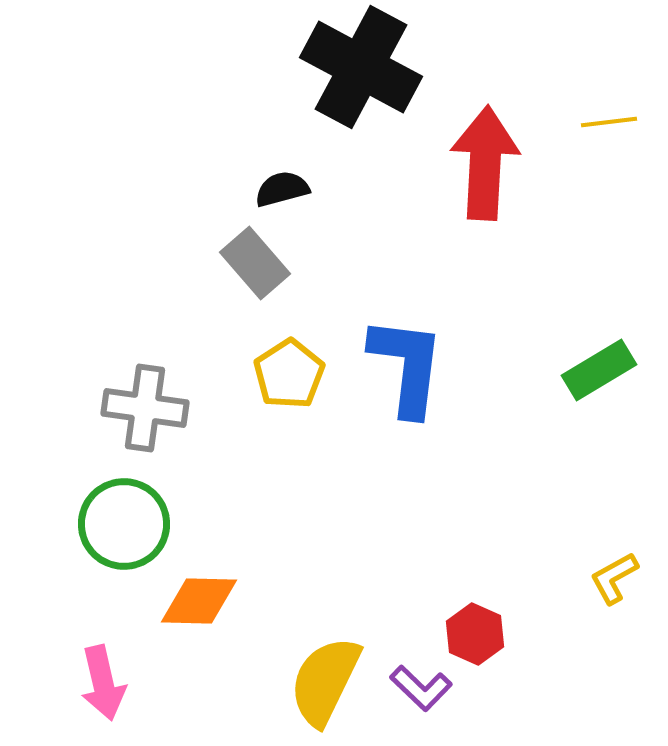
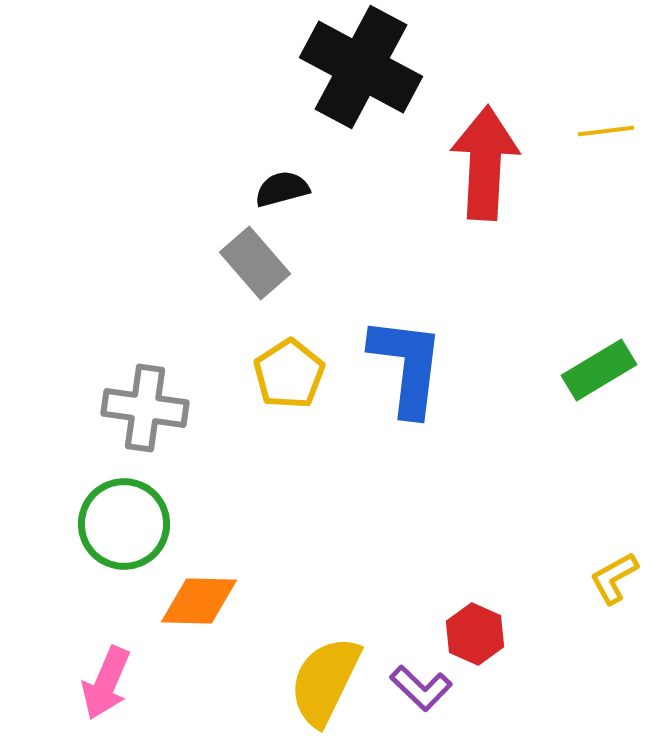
yellow line: moved 3 px left, 9 px down
pink arrow: moved 3 px right; rotated 36 degrees clockwise
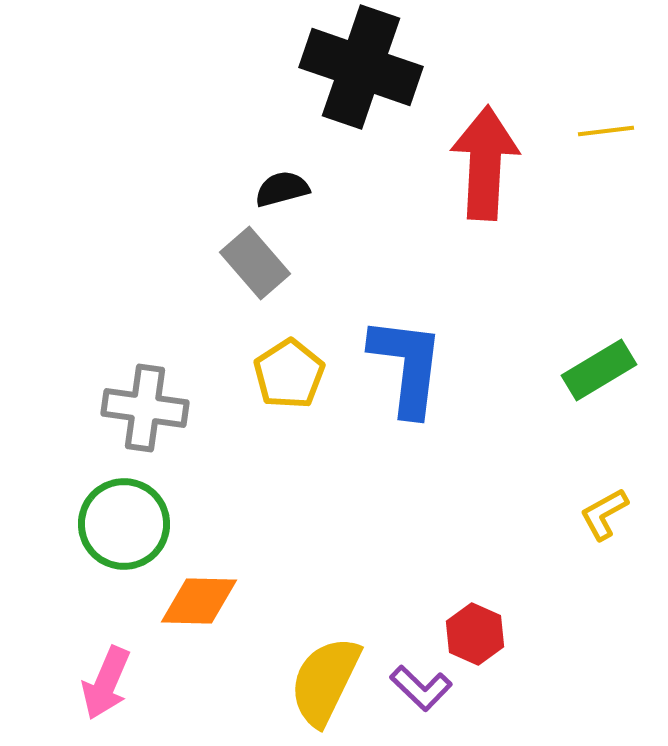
black cross: rotated 9 degrees counterclockwise
yellow L-shape: moved 10 px left, 64 px up
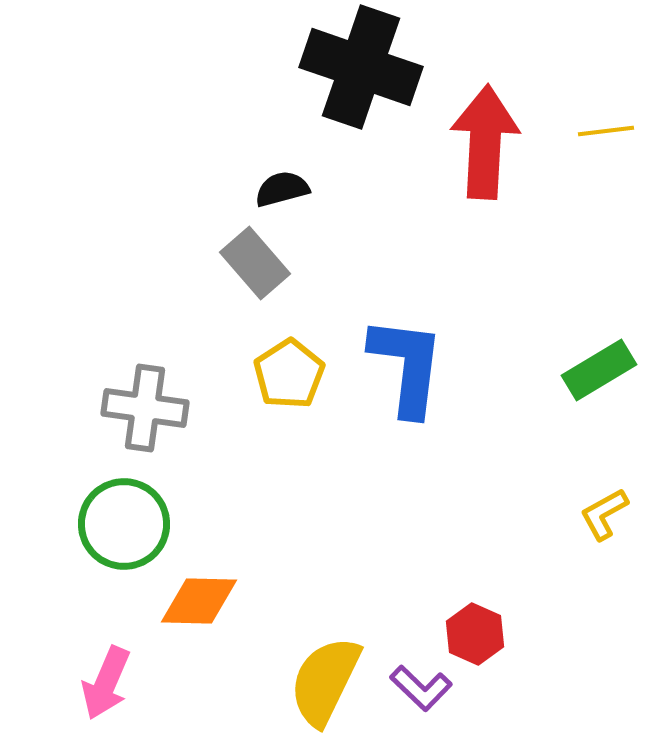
red arrow: moved 21 px up
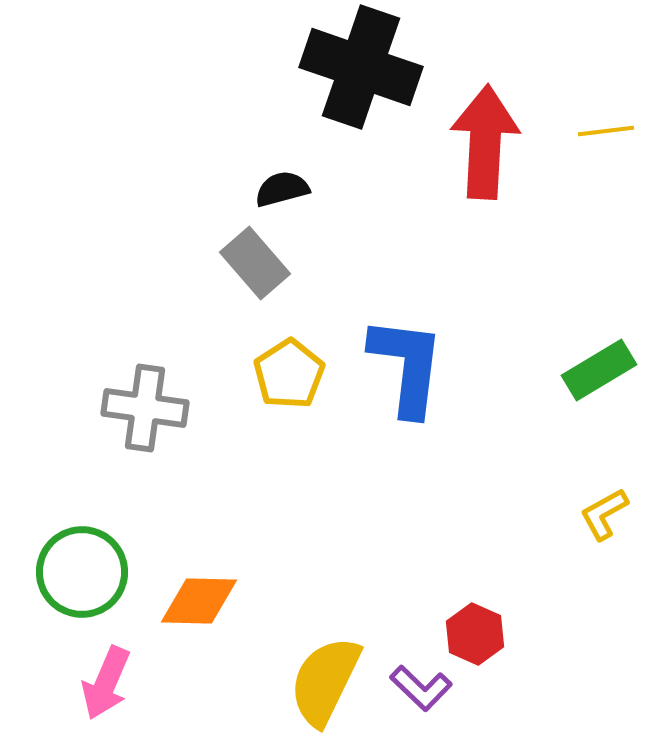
green circle: moved 42 px left, 48 px down
